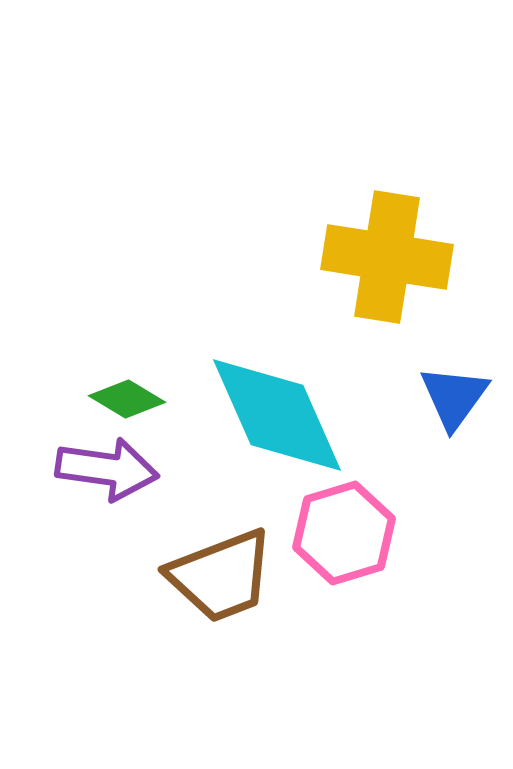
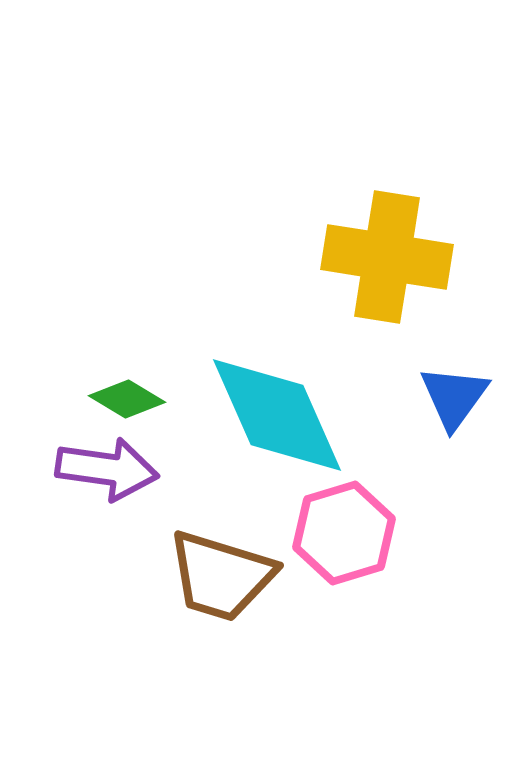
brown trapezoid: rotated 38 degrees clockwise
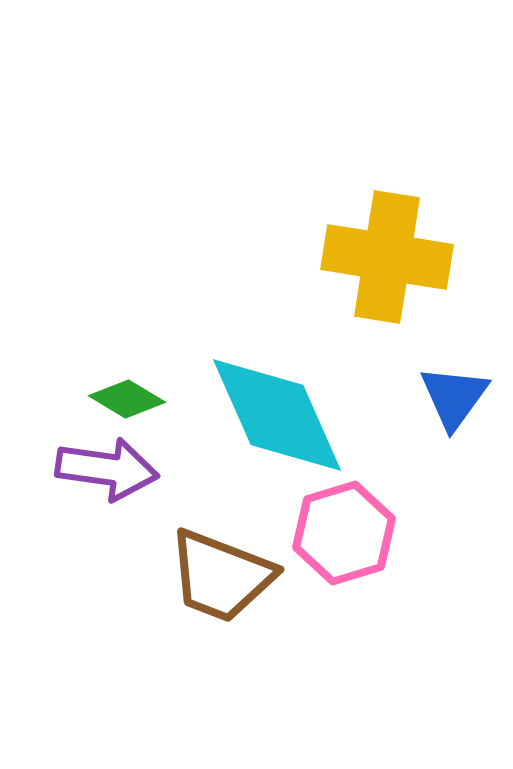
brown trapezoid: rotated 4 degrees clockwise
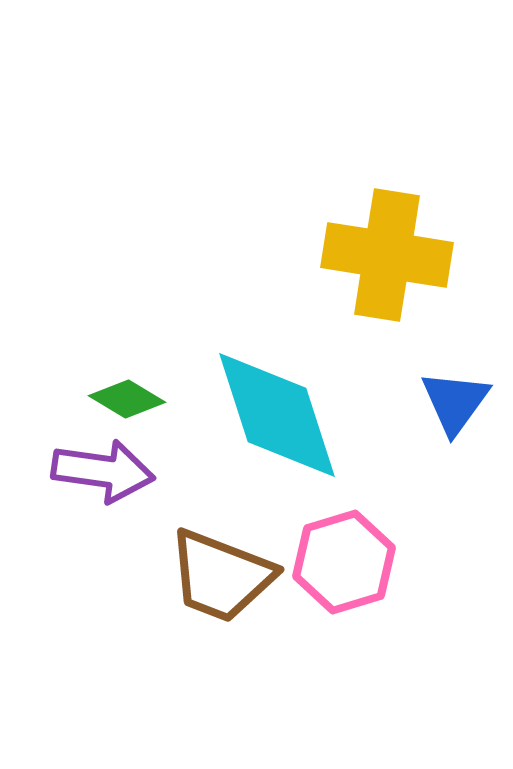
yellow cross: moved 2 px up
blue triangle: moved 1 px right, 5 px down
cyan diamond: rotated 6 degrees clockwise
purple arrow: moved 4 px left, 2 px down
pink hexagon: moved 29 px down
